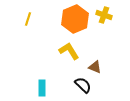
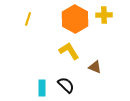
yellow cross: rotated 21 degrees counterclockwise
orange hexagon: rotated 8 degrees counterclockwise
black semicircle: moved 17 px left
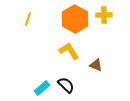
brown triangle: moved 1 px right, 2 px up
cyan rectangle: rotated 49 degrees clockwise
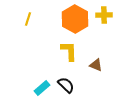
yellow L-shape: rotated 30 degrees clockwise
